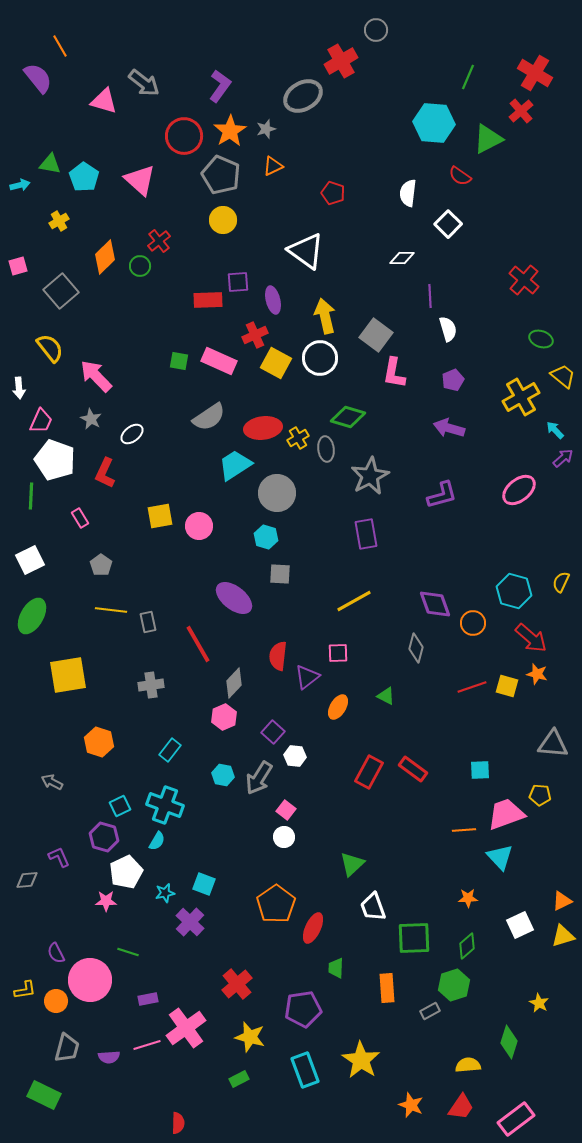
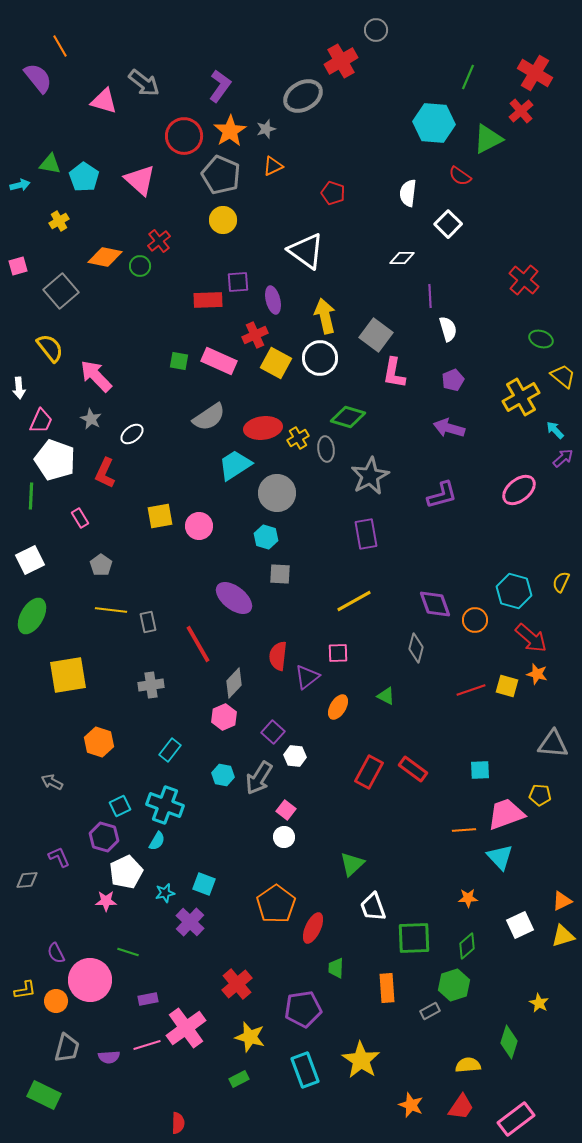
orange diamond at (105, 257): rotated 56 degrees clockwise
orange circle at (473, 623): moved 2 px right, 3 px up
red line at (472, 687): moved 1 px left, 3 px down
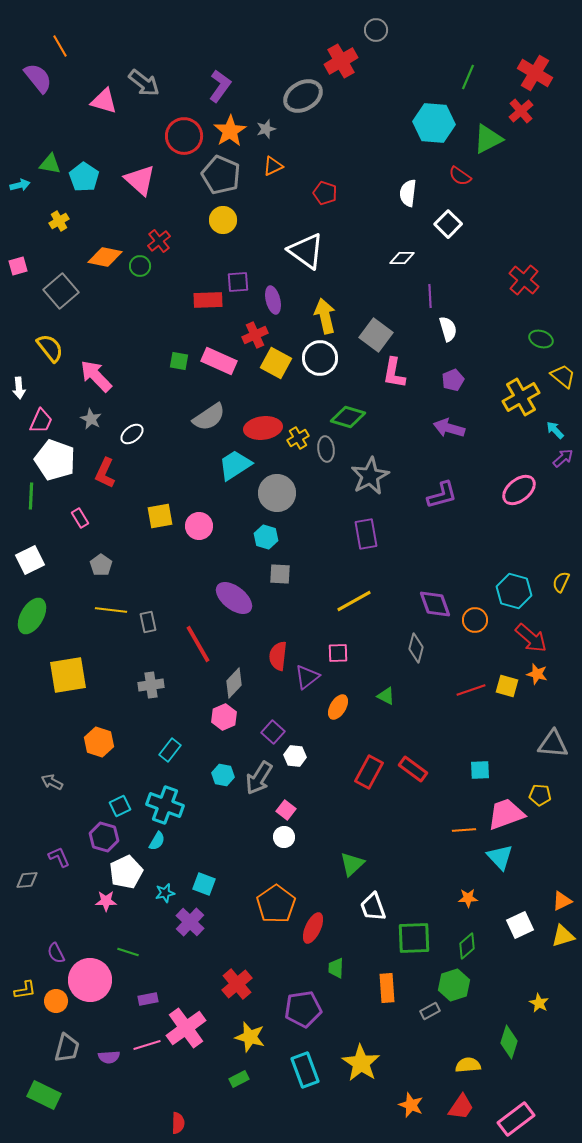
red pentagon at (333, 193): moved 8 px left
yellow star at (361, 1060): moved 3 px down
